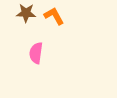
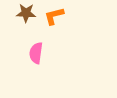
orange L-shape: rotated 75 degrees counterclockwise
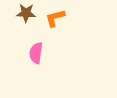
orange L-shape: moved 1 px right, 2 px down
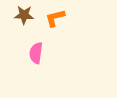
brown star: moved 2 px left, 2 px down
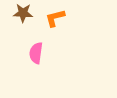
brown star: moved 1 px left, 2 px up
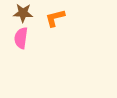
pink semicircle: moved 15 px left, 15 px up
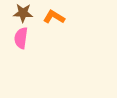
orange L-shape: moved 1 px left, 1 px up; rotated 45 degrees clockwise
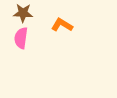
orange L-shape: moved 8 px right, 8 px down
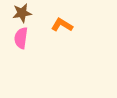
brown star: moved 1 px left; rotated 12 degrees counterclockwise
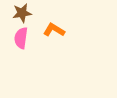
orange L-shape: moved 8 px left, 5 px down
